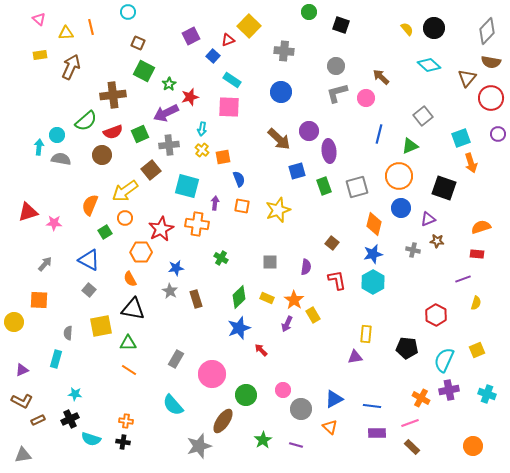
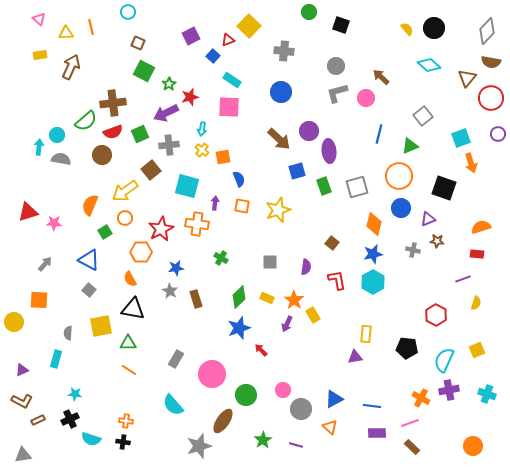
brown cross at (113, 95): moved 8 px down
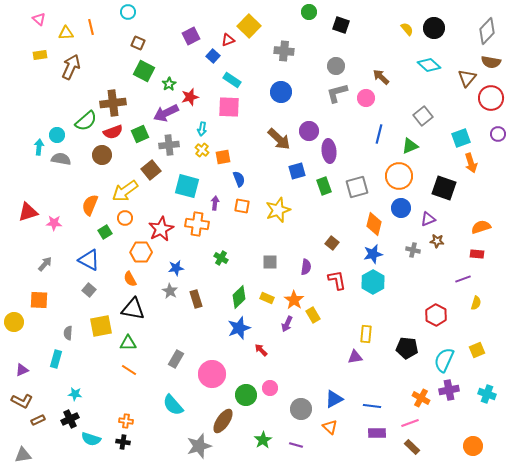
pink circle at (283, 390): moved 13 px left, 2 px up
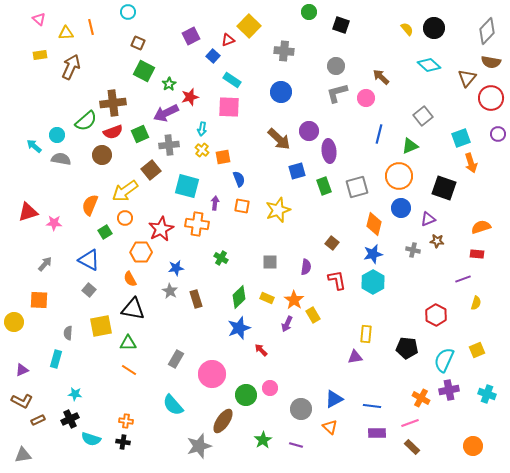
cyan arrow at (39, 147): moved 5 px left, 1 px up; rotated 56 degrees counterclockwise
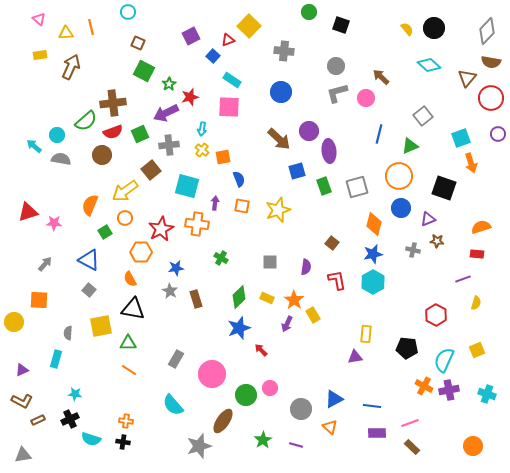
orange cross at (421, 398): moved 3 px right, 12 px up
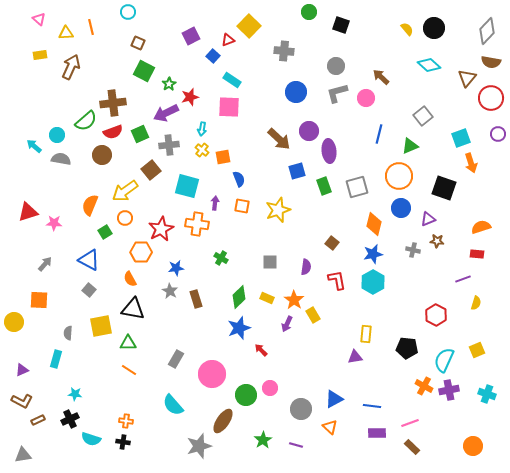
blue circle at (281, 92): moved 15 px right
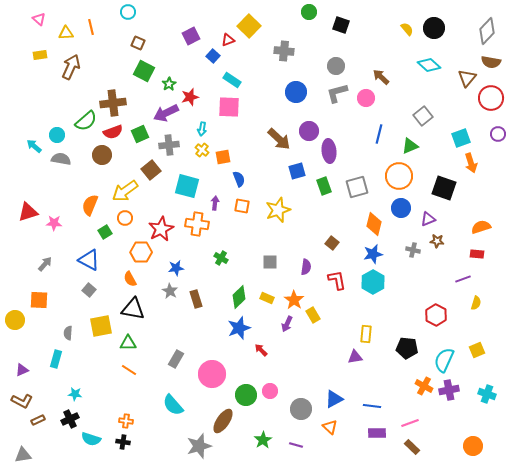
yellow circle at (14, 322): moved 1 px right, 2 px up
pink circle at (270, 388): moved 3 px down
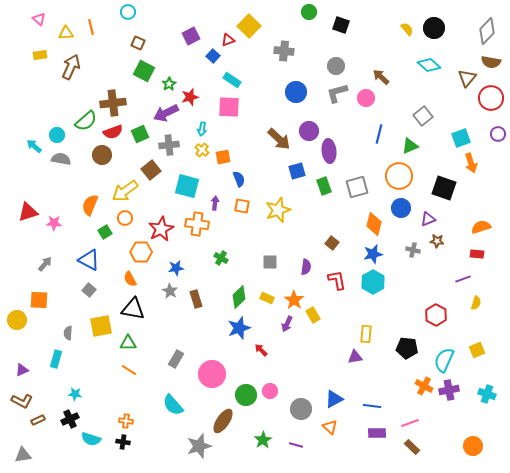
yellow circle at (15, 320): moved 2 px right
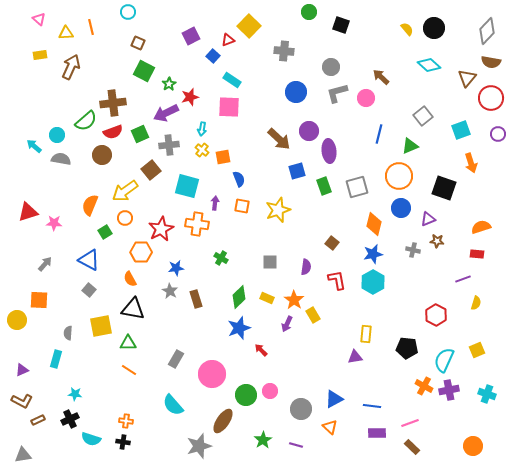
gray circle at (336, 66): moved 5 px left, 1 px down
cyan square at (461, 138): moved 8 px up
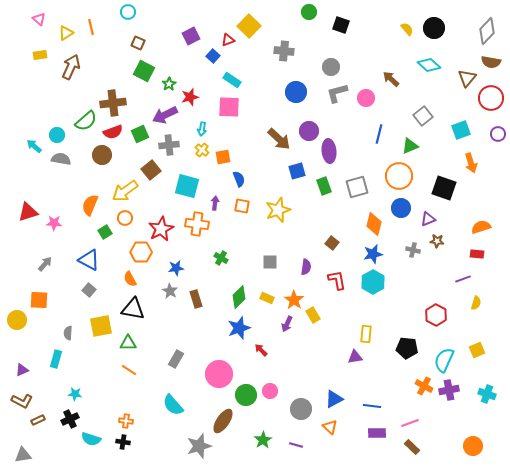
yellow triangle at (66, 33): rotated 28 degrees counterclockwise
brown arrow at (381, 77): moved 10 px right, 2 px down
purple arrow at (166, 113): moved 1 px left, 2 px down
pink circle at (212, 374): moved 7 px right
